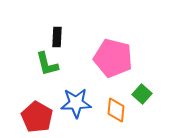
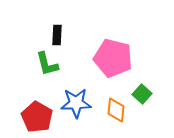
black rectangle: moved 2 px up
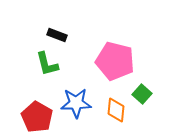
black rectangle: rotated 72 degrees counterclockwise
pink pentagon: moved 2 px right, 3 px down
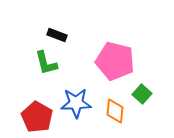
green L-shape: moved 1 px left, 1 px up
orange diamond: moved 1 px left, 1 px down
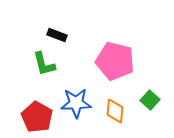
green L-shape: moved 2 px left, 1 px down
green square: moved 8 px right, 6 px down
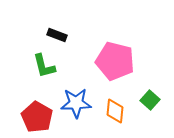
green L-shape: moved 2 px down
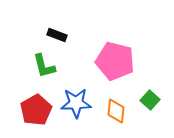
orange diamond: moved 1 px right
red pentagon: moved 1 px left, 7 px up; rotated 12 degrees clockwise
